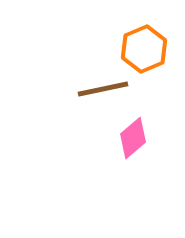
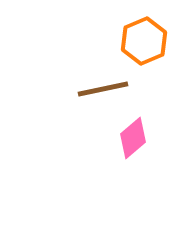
orange hexagon: moved 8 px up
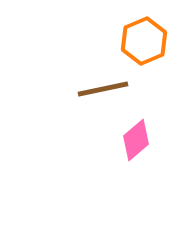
pink diamond: moved 3 px right, 2 px down
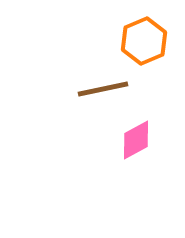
pink diamond: rotated 12 degrees clockwise
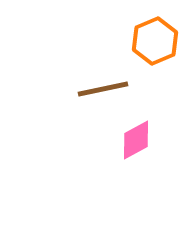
orange hexagon: moved 11 px right
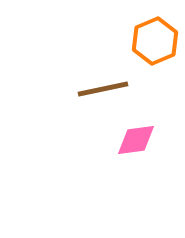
pink diamond: rotated 21 degrees clockwise
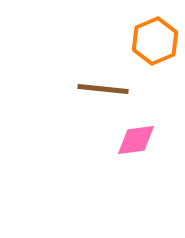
brown line: rotated 18 degrees clockwise
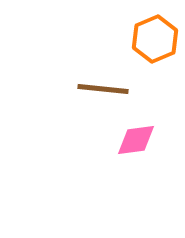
orange hexagon: moved 2 px up
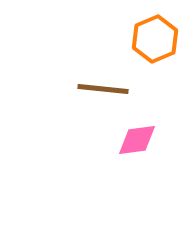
pink diamond: moved 1 px right
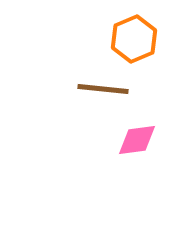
orange hexagon: moved 21 px left
